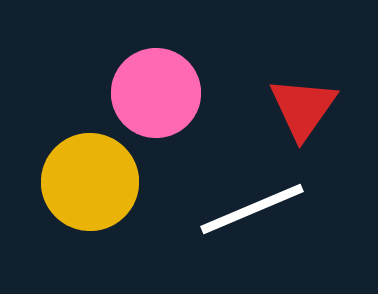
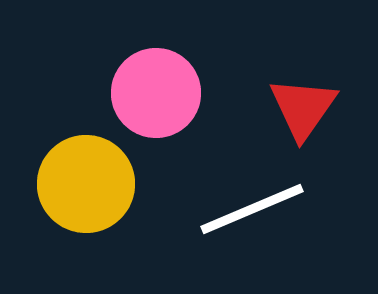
yellow circle: moved 4 px left, 2 px down
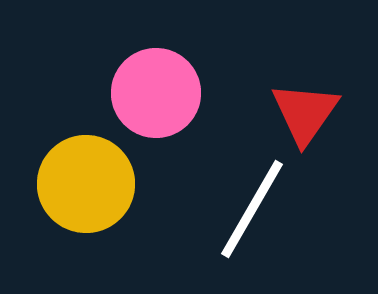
red triangle: moved 2 px right, 5 px down
white line: rotated 37 degrees counterclockwise
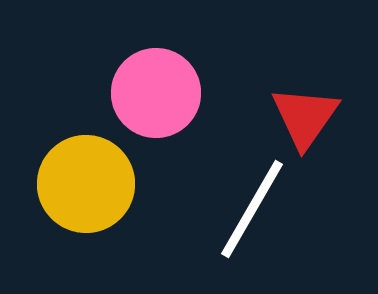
red triangle: moved 4 px down
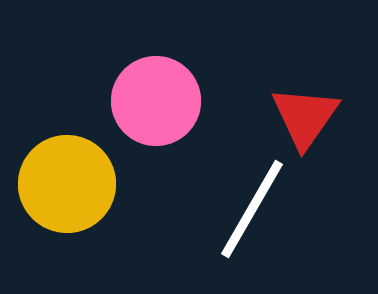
pink circle: moved 8 px down
yellow circle: moved 19 px left
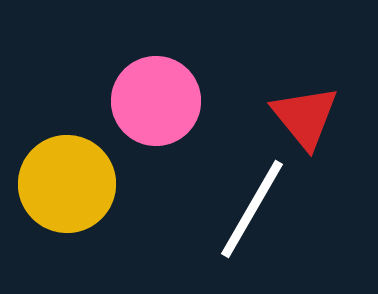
red triangle: rotated 14 degrees counterclockwise
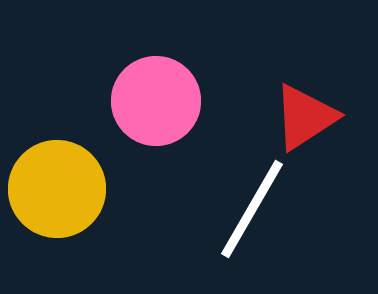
red triangle: rotated 36 degrees clockwise
yellow circle: moved 10 px left, 5 px down
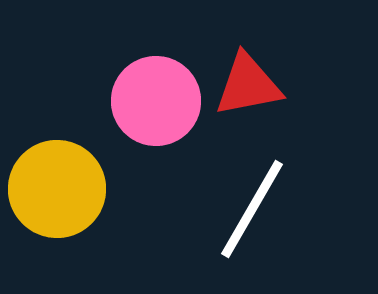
red triangle: moved 57 px left, 32 px up; rotated 22 degrees clockwise
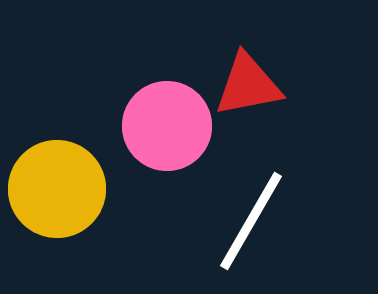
pink circle: moved 11 px right, 25 px down
white line: moved 1 px left, 12 px down
